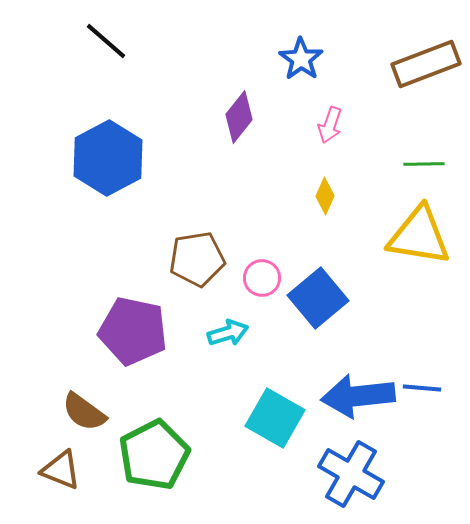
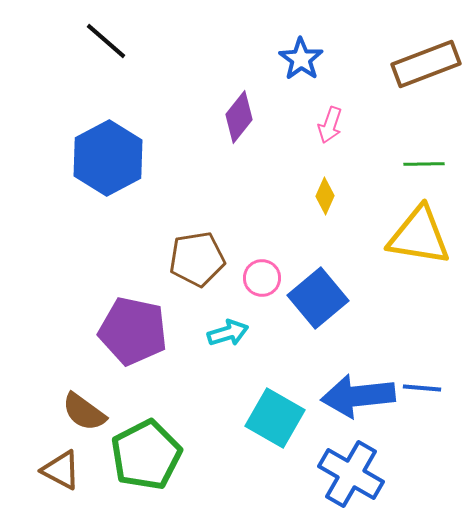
green pentagon: moved 8 px left
brown triangle: rotated 6 degrees clockwise
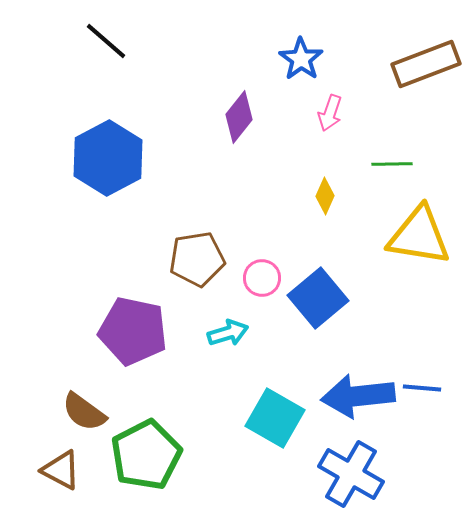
pink arrow: moved 12 px up
green line: moved 32 px left
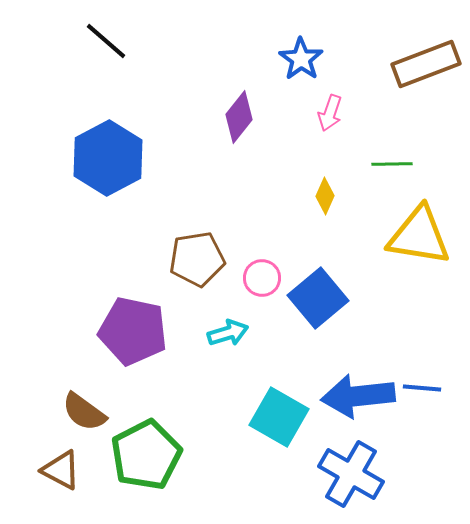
cyan square: moved 4 px right, 1 px up
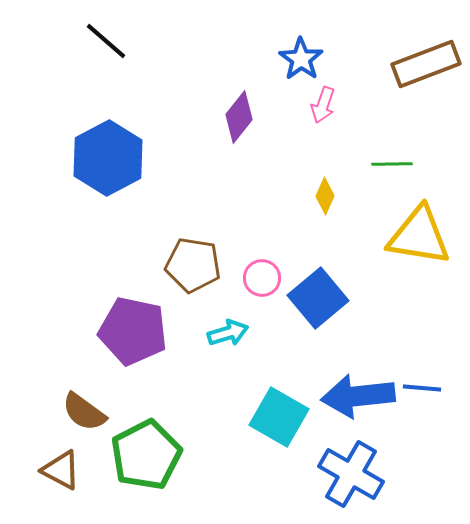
pink arrow: moved 7 px left, 8 px up
brown pentagon: moved 4 px left, 6 px down; rotated 18 degrees clockwise
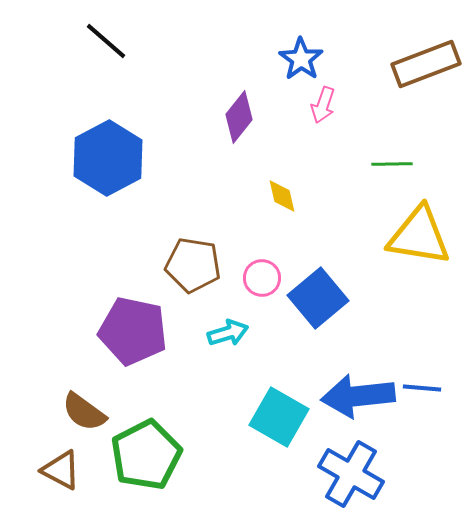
yellow diamond: moved 43 px left; rotated 36 degrees counterclockwise
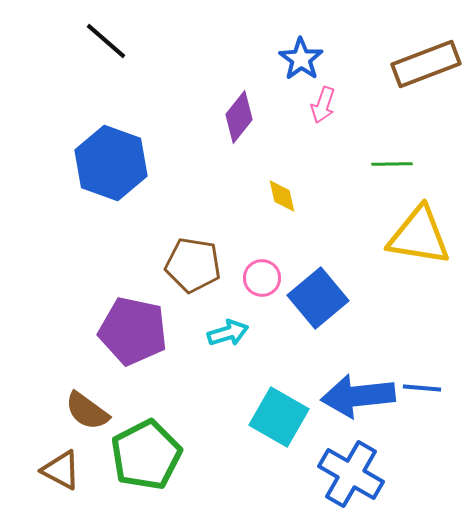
blue hexagon: moved 3 px right, 5 px down; rotated 12 degrees counterclockwise
brown semicircle: moved 3 px right, 1 px up
